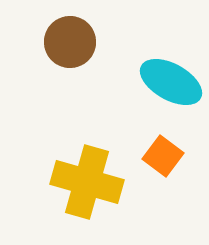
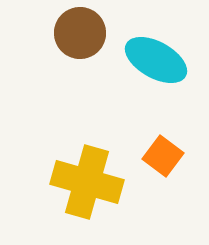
brown circle: moved 10 px right, 9 px up
cyan ellipse: moved 15 px left, 22 px up
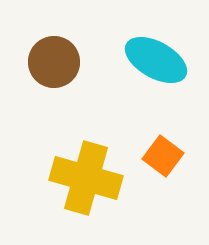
brown circle: moved 26 px left, 29 px down
yellow cross: moved 1 px left, 4 px up
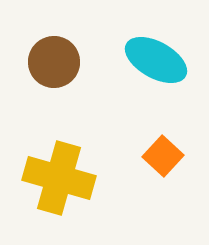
orange square: rotated 6 degrees clockwise
yellow cross: moved 27 px left
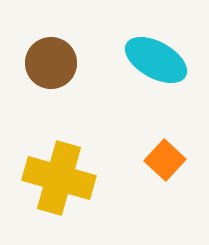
brown circle: moved 3 px left, 1 px down
orange square: moved 2 px right, 4 px down
